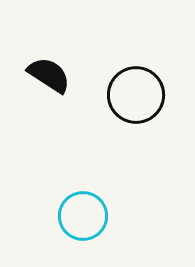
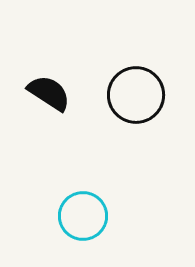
black semicircle: moved 18 px down
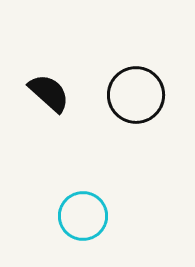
black semicircle: rotated 9 degrees clockwise
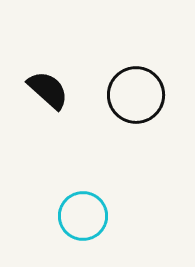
black semicircle: moved 1 px left, 3 px up
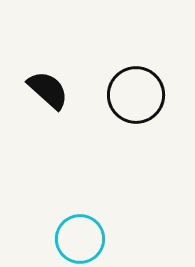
cyan circle: moved 3 px left, 23 px down
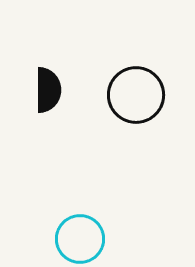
black semicircle: rotated 48 degrees clockwise
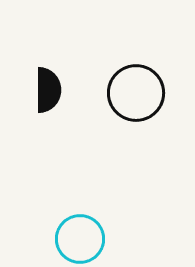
black circle: moved 2 px up
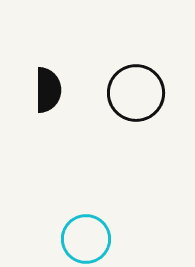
cyan circle: moved 6 px right
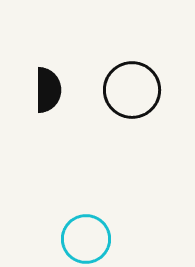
black circle: moved 4 px left, 3 px up
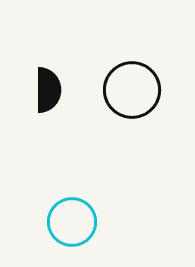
cyan circle: moved 14 px left, 17 px up
